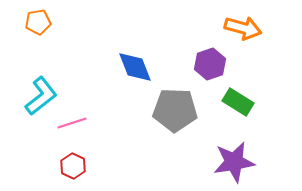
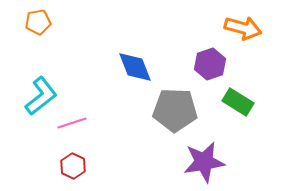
purple star: moved 30 px left
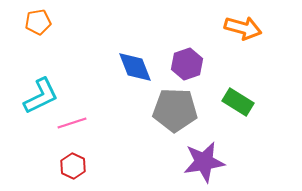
purple hexagon: moved 23 px left
cyan L-shape: rotated 12 degrees clockwise
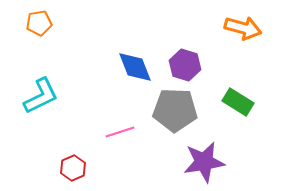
orange pentagon: moved 1 px right, 1 px down
purple hexagon: moved 2 px left, 1 px down; rotated 24 degrees counterclockwise
pink line: moved 48 px right, 9 px down
red hexagon: moved 2 px down; rotated 10 degrees clockwise
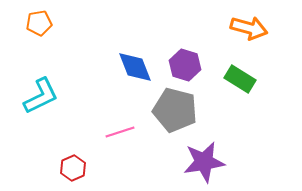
orange arrow: moved 6 px right
green rectangle: moved 2 px right, 23 px up
gray pentagon: rotated 12 degrees clockwise
